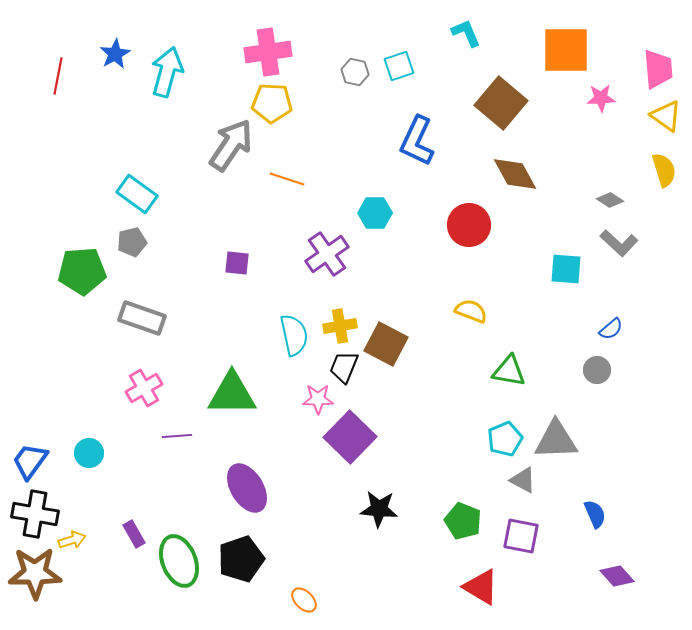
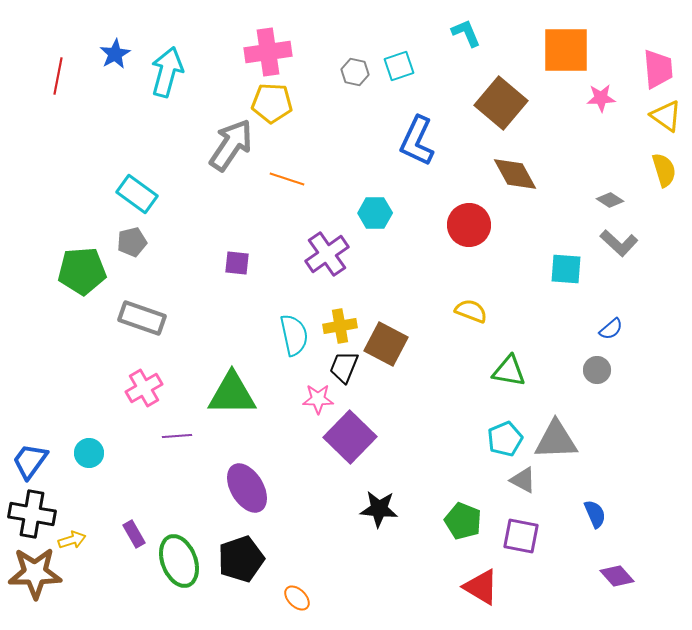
black cross at (35, 514): moved 3 px left
orange ellipse at (304, 600): moved 7 px left, 2 px up
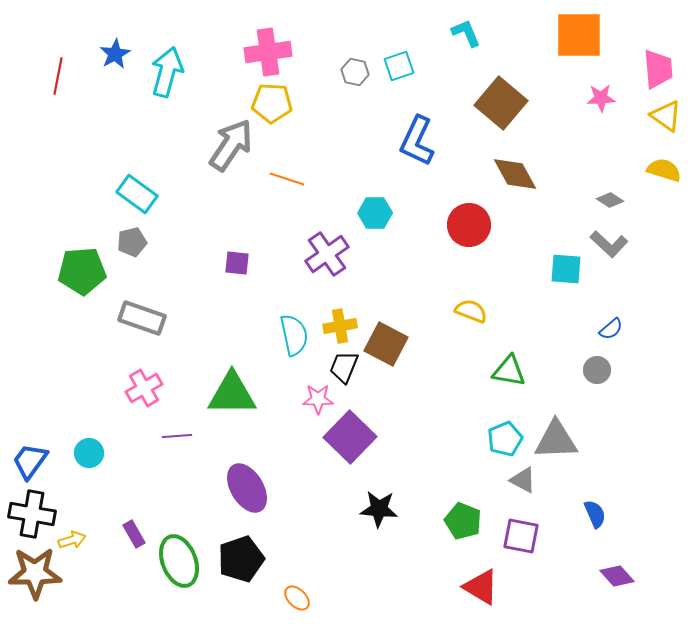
orange square at (566, 50): moved 13 px right, 15 px up
yellow semicircle at (664, 170): rotated 56 degrees counterclockwise
gray L-shape at (619, 243): moved 10 px left, 1 px down
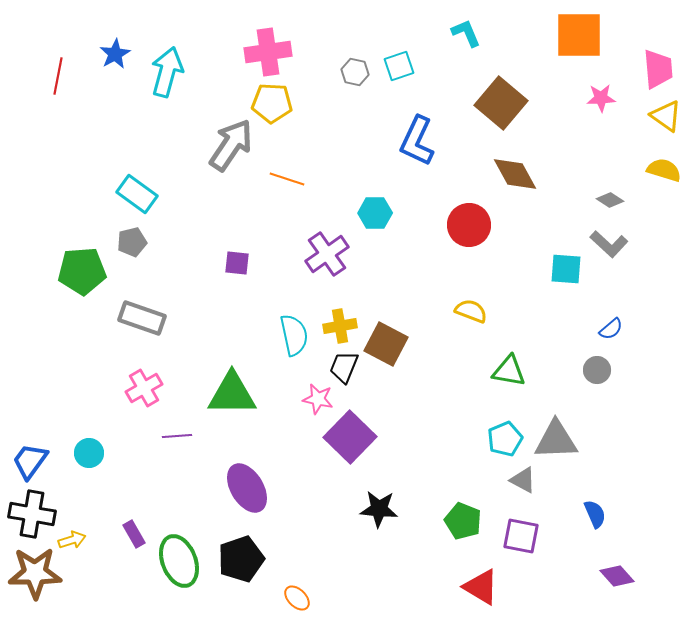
pink star at (318, 399): rotated 12 degrees clockwise
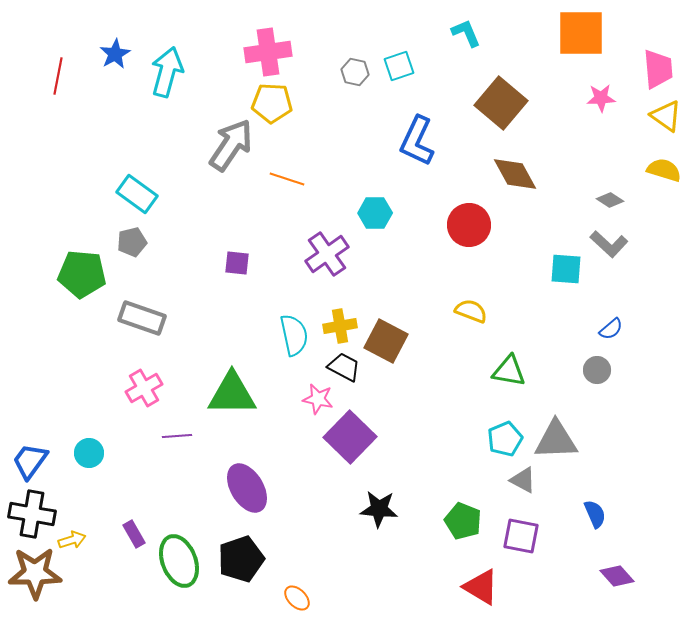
orange square at (579, 35): moved 2 px right, 2 px up
green pentagon at (82, 271): moved 3 px down; rotated 9 degrees clockwise
brown square at (386, 344): moved 3 px up
black trapezoid at (344, 367): rotated 96 degrees clockwise
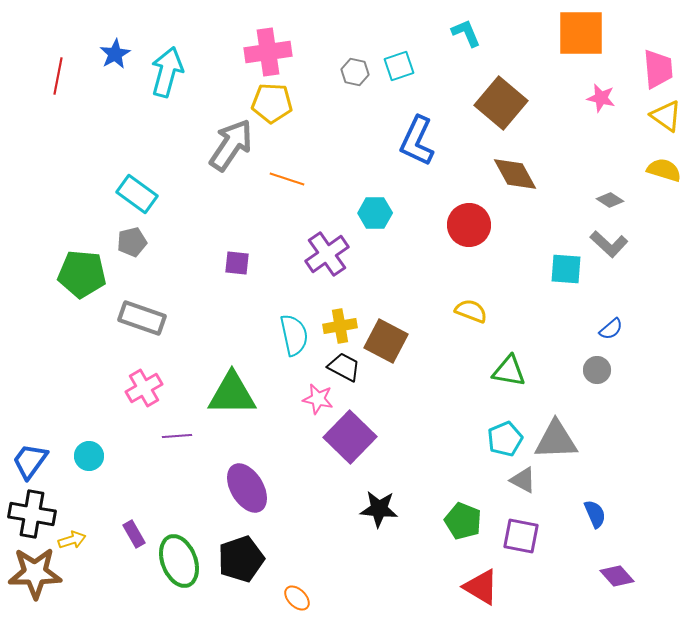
pink star at (601, 98): rotated 16 degrees clockwise
cyan circle at (89, 453): moved 3 px down
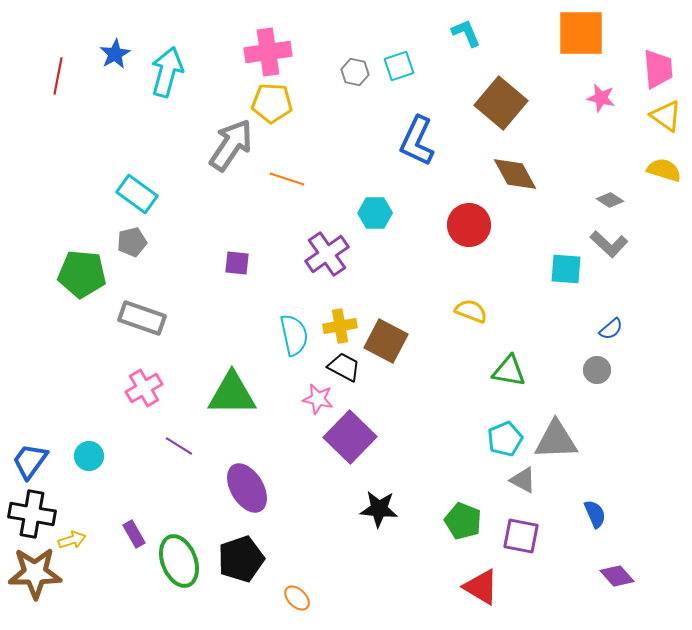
purple line at (177, 436): moved 2 px right, 10 px down; rotated 36 degrees clockwise
